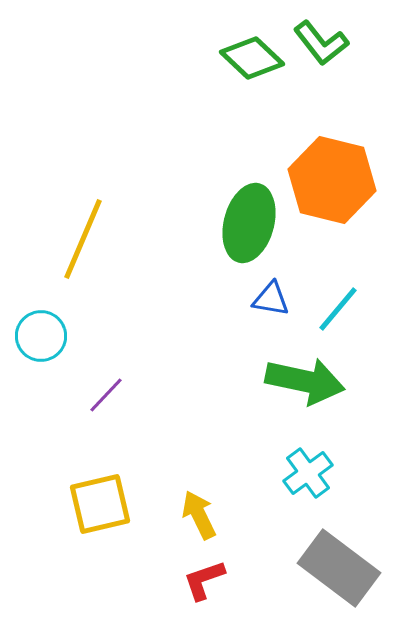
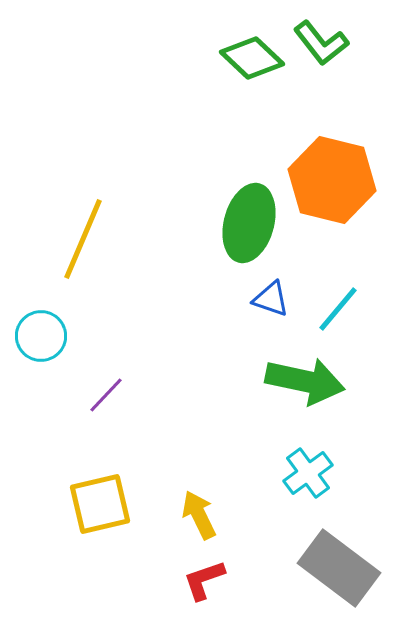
blue triangle: rotated 9 degrees clockwise
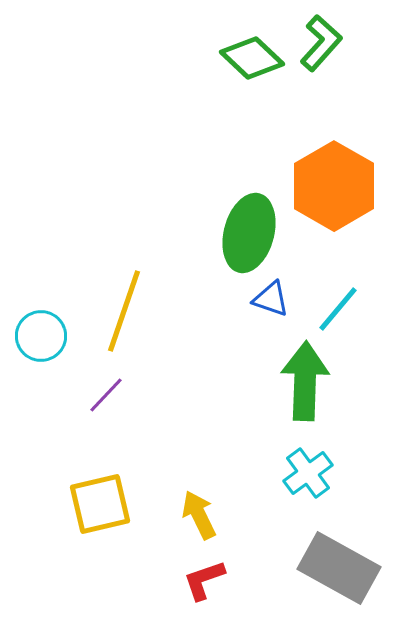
green L-shape: rotated 100 degrees counterclockwise
orange hexagon: moved 2 px right, 6 px down; rotated 16 degrees clockwise
green ellipse: moved 10 px down
yellow line: moved 41 px right, 72 px down; rotated 4 degrees counterclockwise
green arrow: rotated 100 degrees counterclockwise
gray rectangle: rotated 8 degrees counterclockwise
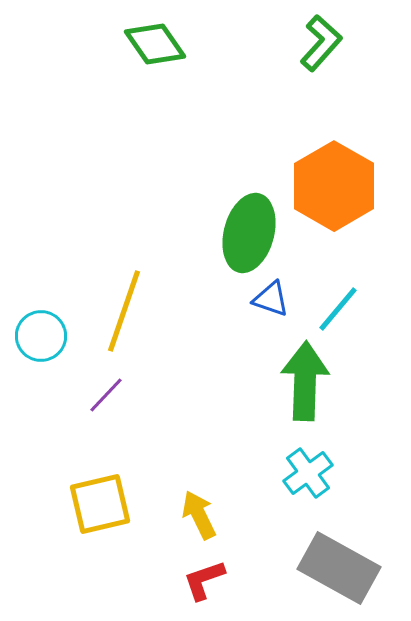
green diamond: moved 97 px left, 14 px up; rotated 12 degrees clockwise
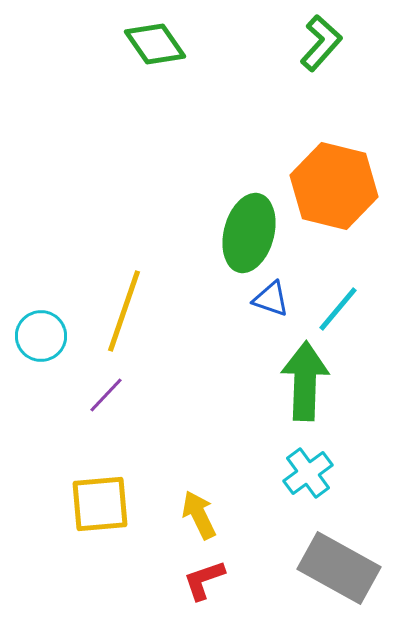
orange hexagon: rotated 16 degrees counterclockwise
yellow square: rotated 8 degrees clockwise
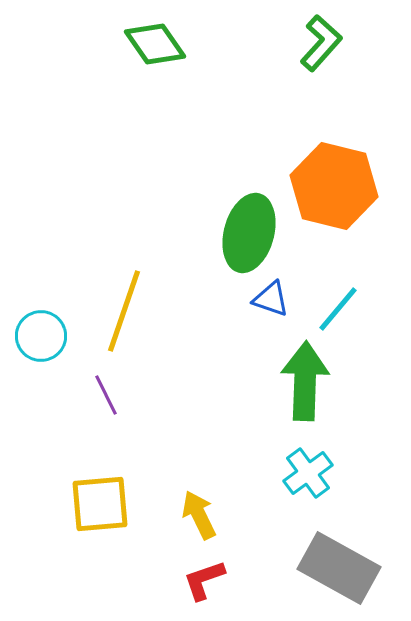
purple line: rotated 69 degrees counterclockwise
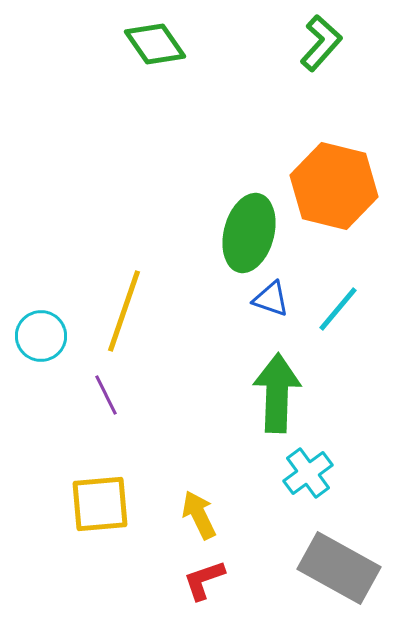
green arrow: moved 28 px left, 12 px down
